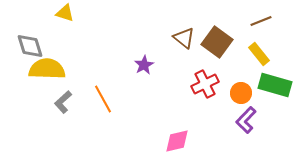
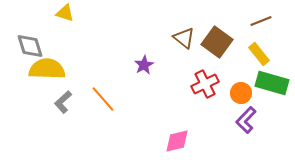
green rectangle: moved 3 px left, 2 px up
orange line: rotated 12 degrees counterclockwise
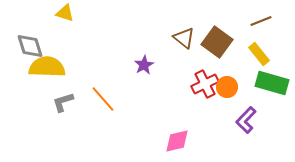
yellow semicircle: moved 2 px up
orange circle: moved 14 px left, 6 px up
gray L-shape: rotated 25 degrees clockwise
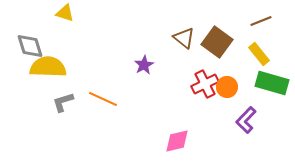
yellow semicircle: moved 1 px right
orange line: rotated 24 degrees counterclockwise
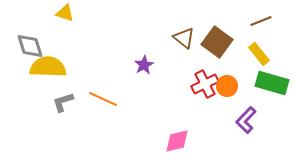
orange circle: moved 1 px up
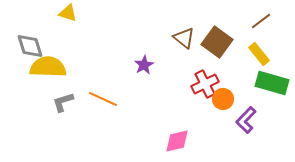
yellow triangle: moved 3 px right
brown line: rotated 15 degrees counterclockwise
orange circle: moved 4 px left, 13 px down
